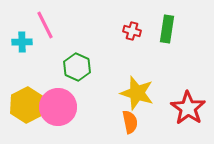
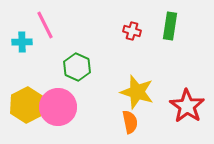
green rectangle: moved 3 px right, 3 px up
yellow star: moved 1 px up
red star: moved 1 px left, 2 px up
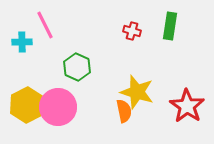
orange semicircle: moved 6 px left, 11 px up
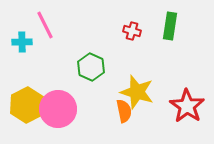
green hexagon: moved 14 px right
pink circle: moved 2 px down
